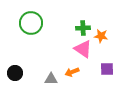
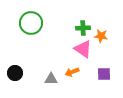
purple square: moved 3 px left, 5 px down
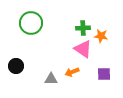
black circle: moved 1 px right, 7 px up
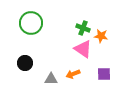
green cross: rotated 24 degrees clockwise
black circle: moved 9 px right, 3 px up
orange arrow: moved 1 px right, 2 px down
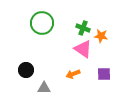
green circle: moved 11 px right
black circle: moved 1 px right, 7 px down
gray triangle: moved 7 px left, 9 px down
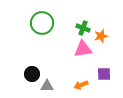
orange star: rotated 24 degrees counterclockwise
pink triangle: rotated 42 degrees counterclockwise
black circle: moved 6 px right, 4 px down
orange arrow: moved 8 px right, 11 px down
gray triangle: moved 3 px right, 2 px up
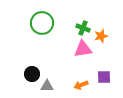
purple square: moved 3 px down
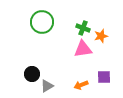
green circle: moved 1 px up
gray triangle: rotated 32 degrees counterclockwise
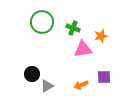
green cross: moved 10 px left
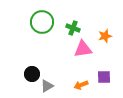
orange star: moved 4 px right
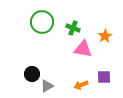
orange star: rotated 16 degrees counterclockwise
pink triangle: rotated 18 degrees clockwise
